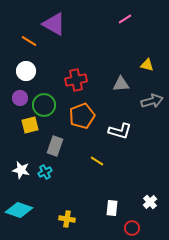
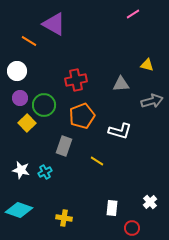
pink line: moved 8 px right, 5 px up
white circle: moved 9 px left
yellow square: moved 3 px left, 2 px up; rotated 30 degrees counterclockwise
gray rectangle: moved 9 px right
yellow cross: moved 3 px left, 1 px up
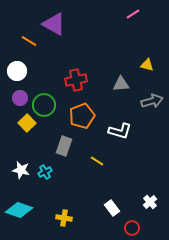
white rectangle: rotated 42 degrees counterclockwise
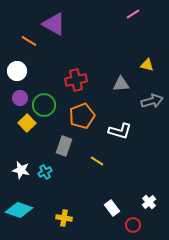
white cross: moved 1 px left
red circle: moved 1 px right, 3 px up
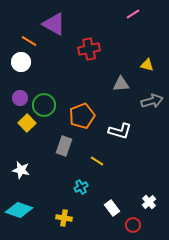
white circle: moved 4 px right, 9 px up
red cross: moved 13 px right, 31 px up
cyan cross: moved 36 px right, 15 px down
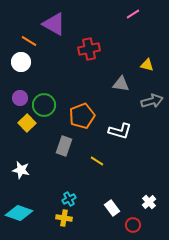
gray triangle: rotated 12 degrees clockwise
cyan cross: moved 12 px left, 12 px down
cyan diamond: moved 3 px down
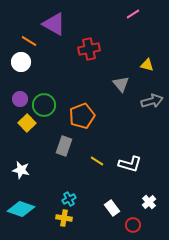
gray triangle: rotated 42 degrees clockwise
purple circle: moved 1 px down
white L-shape: moved 10 px right, 33 px down
cyan diamond: moved 2 px right, 4 px up
